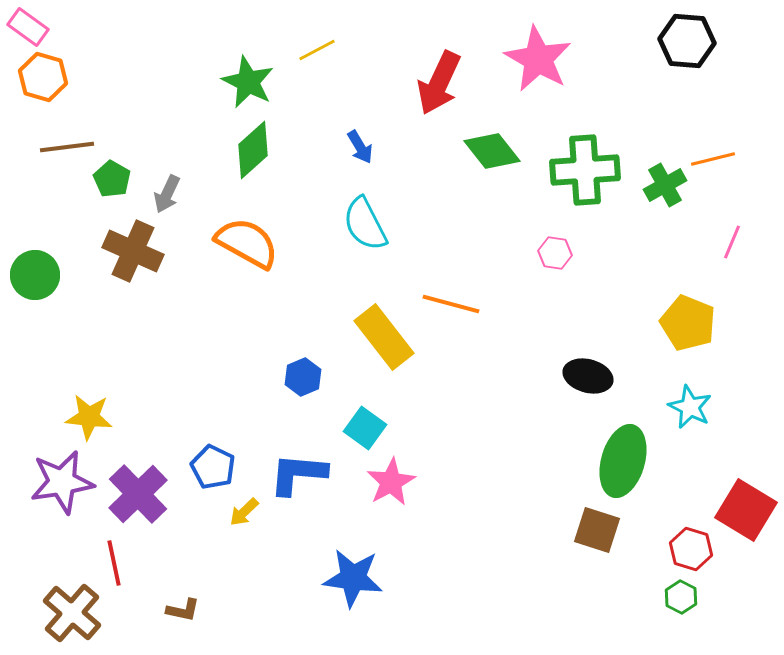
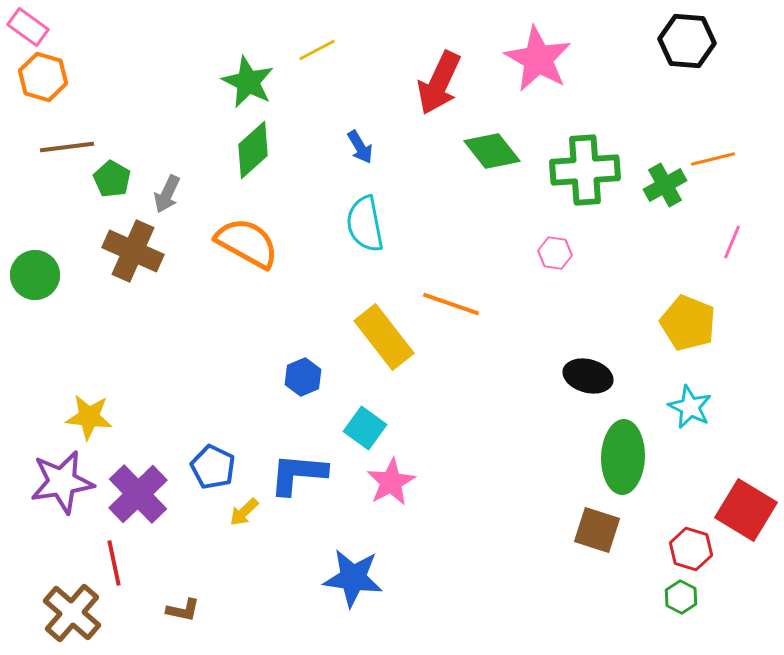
cyan semicircle at (365, 224): rotated 16 degrees clockwise
orange line at (451, 304): rotated 4 degrees clockwise
green ellipse at (623, 461): moved 4 px up; rotated 14 degrees counterclockwise
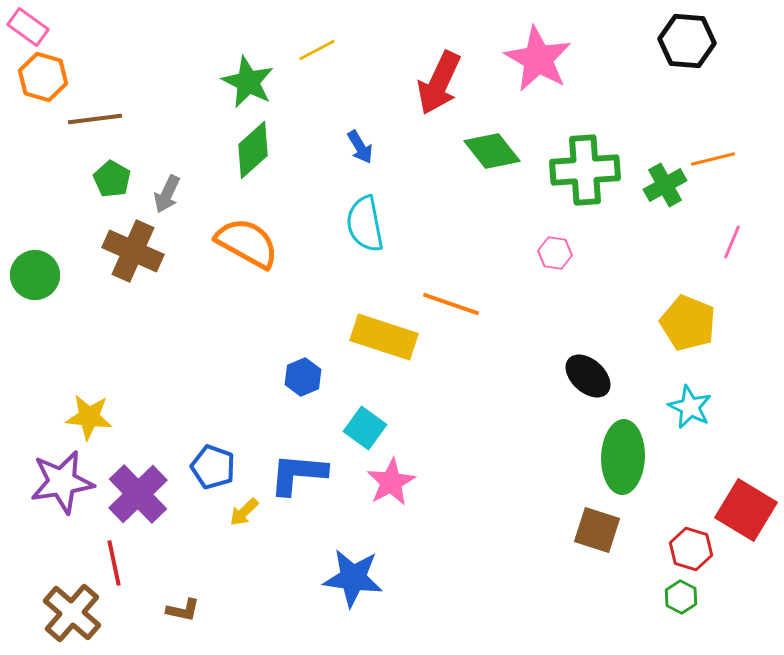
brown line at (67, 147): moved 28 px right, 28 px up
yellow rectangle at (384, 337): rotated 34 degrees counterclockwise
black ellipse at (588, 376): rotated 27 degrees clockwise
blue pentagon at (213, 467): rotated 6 degrees counterclockwise
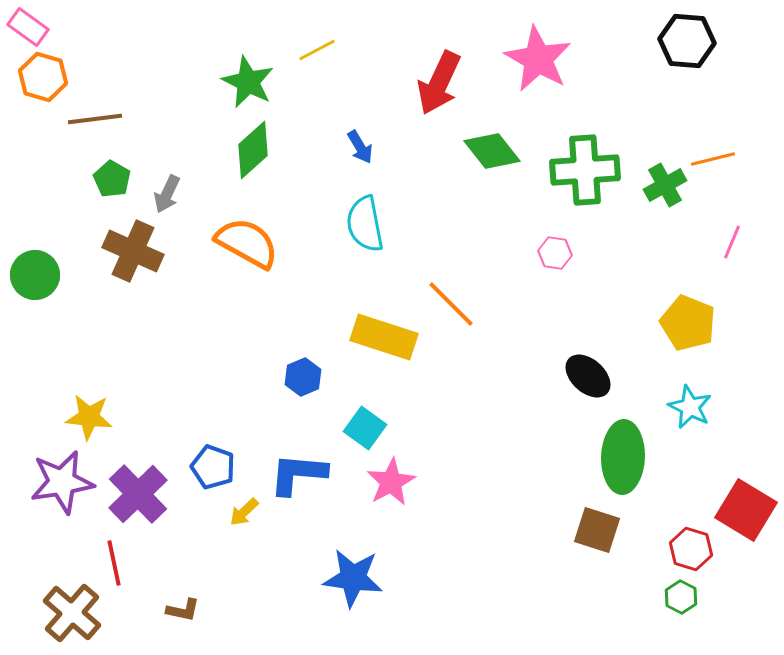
orange line at (451, 304): rotated 26 degrees clockwise
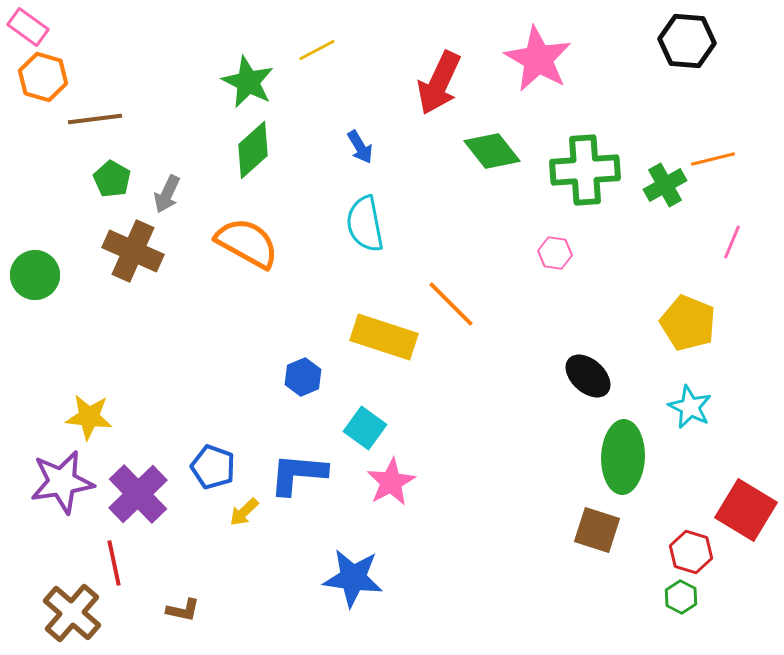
red hexagon at (691, 549): moved 3 px down
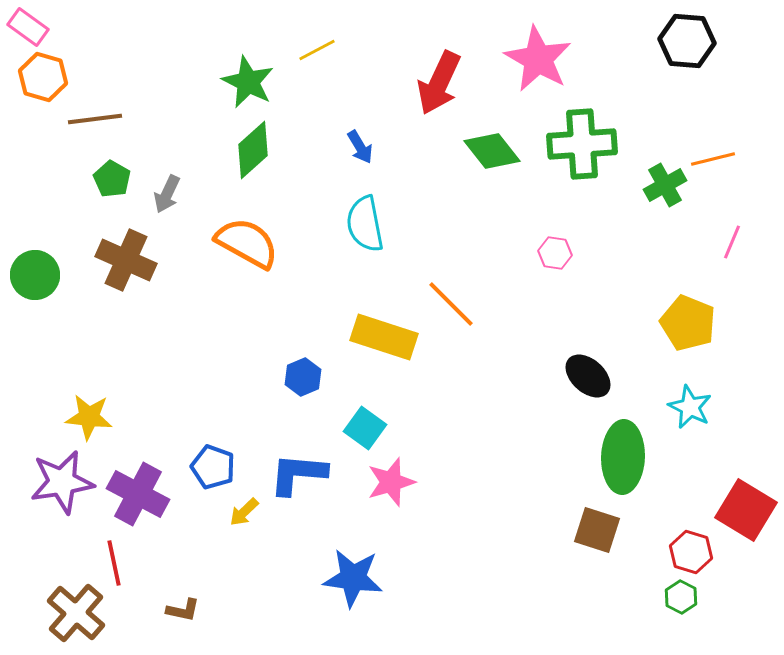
green cross at (585, 170): moved 3 px left, 26 px up
brown cross at (133, 251): moved 7 px left, 9 px down
pink star at (391, 482): rotated 12 degrees clockwise
purple cross at (138, 494): rotated 18 degrees counterclockwise
brown cross at (72, 613): moved 4 px right
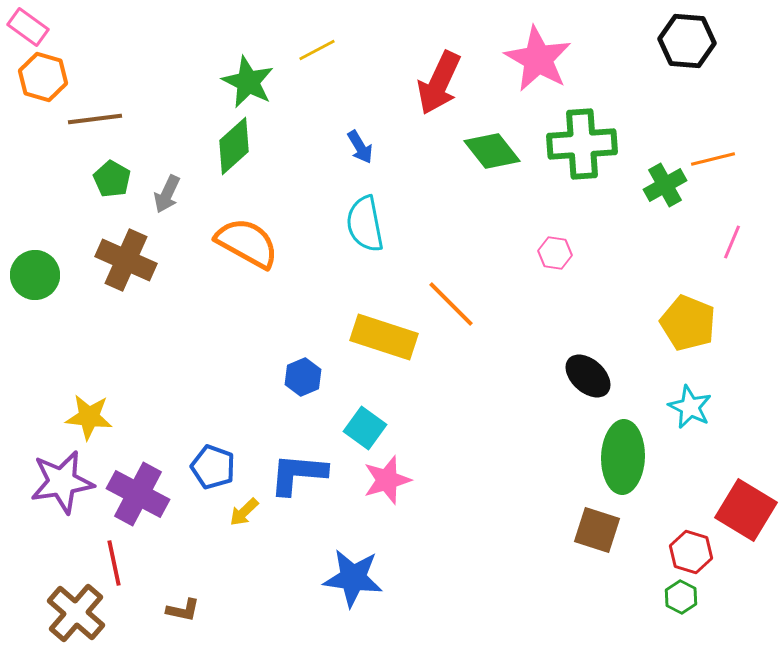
green diamond at (253, 150): moved 19 px left, 4 px up
pink star at (391, 482): moved 4 px left, 2 px up
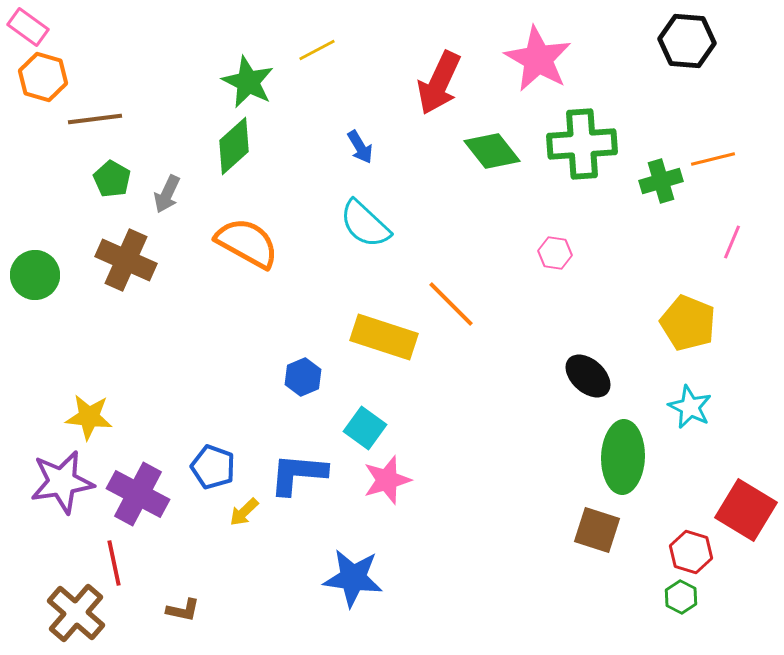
green cross at (665, 185): moved 4 px left, 4 px up; rotated 12 degrees clockwise
cyan semicircle at (365, 224): rotated 36 degrees counterclockwise
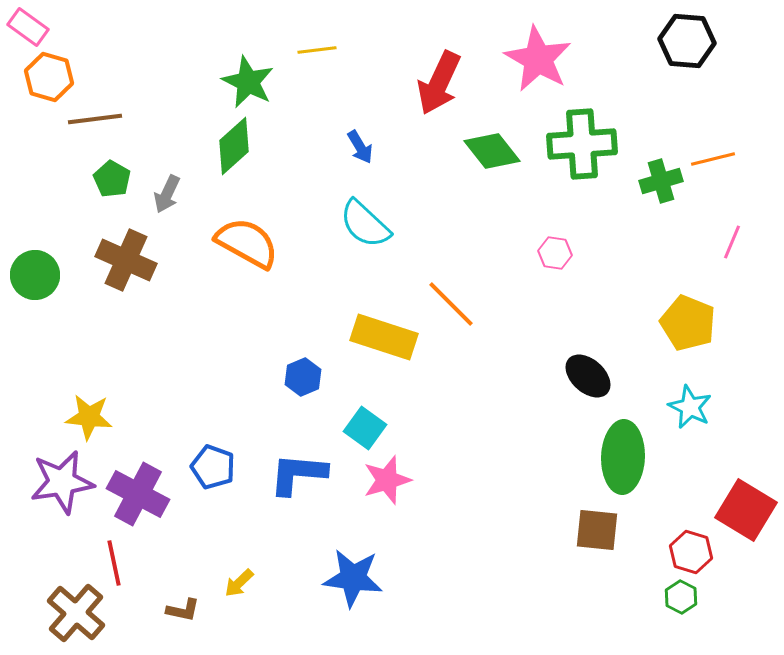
yellow line at (317, 50): rotated 21 degrees clockwise
orange hexagon at (43, 77): moved 6 px right
yellow arrow at (244, 512): moved 5 px left, 71 px down
brown square at (597, 530): rotated 12 degrees counterclockwise
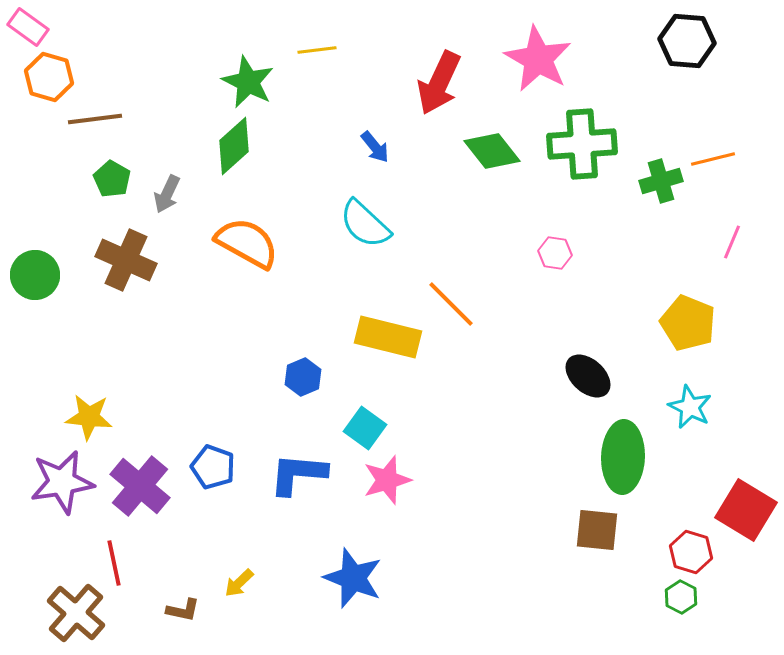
blue arrow at (360, 147): moved 15 px right; rotated 8 degrees counterclockwise
yellow rectangle at (384, 337): moved 4 px right; rotated 4 degrees counterclockwise
purple cross at (138, 494): moved 2 px right, 8 px up; rotated 12 degrees clockwise
blue star at (353, 578): rotated 14 degrees clockwise
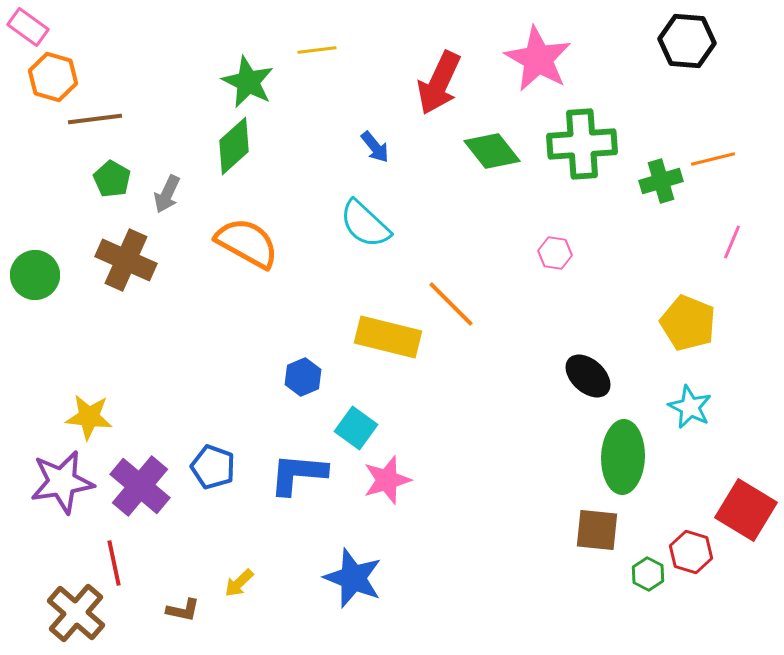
orange hexagon at (49, 77): moved 4 px right
cyan square at (365, 428): moved 9 px left
green hexagon at (681, 597): moved 33 px left, 23 px up
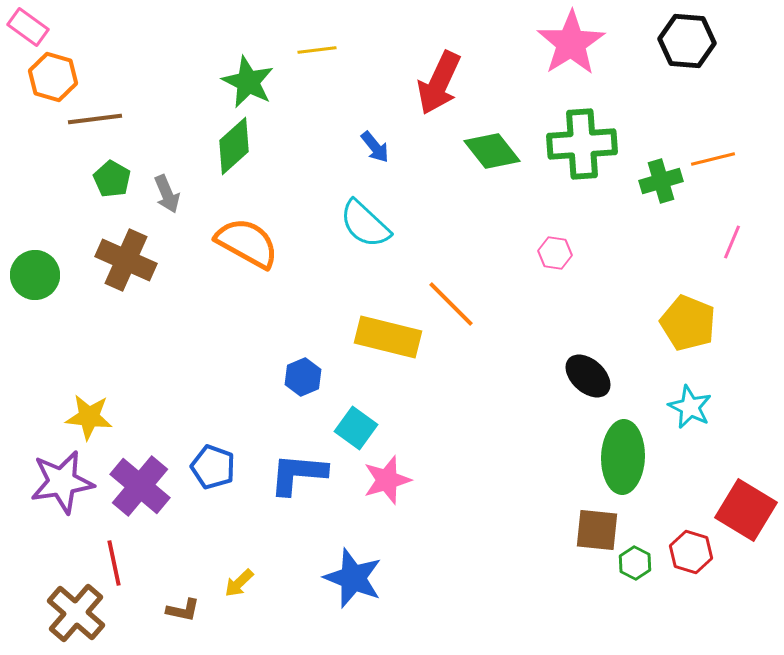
pink star at (538, 59): moved 33 px right, 16 px up; rotated 10 degrees clockwise
gray arrow at (167, 194): rotated 48 degrees counterclockwise
green hexagon at (648, 574): moved 13 px left, 11 px up
